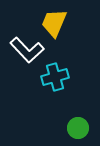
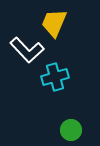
green circle: moved 7 px left, 2 px down
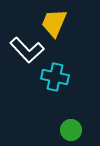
cyan cross: rotated 28 degrees clockwise
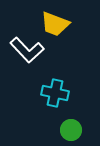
yellow trapezoid: moved 1 px right, 1 px down; rotated 92 degrees counterclockwise
cyan cross: moved 16 px down
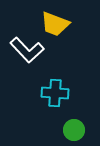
cyan cross: rotated 8 degrees counterclockwise
green circle: moved 3 px right
